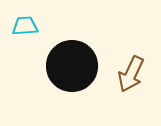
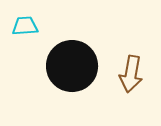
brown arrow: rotated 15 degrees counterclockwise
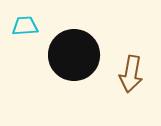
black circle: moved 2 px right, 11 px up
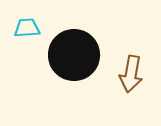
cyan trapezoid: moved 2 px right, 2 px down
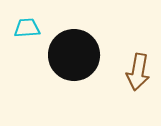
brown arrow: moved 7 px right, 2 px up
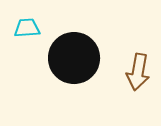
black circle: moved 3 px down
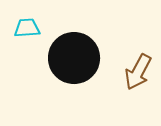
brown arrow: rotated 18 degrees clockwise
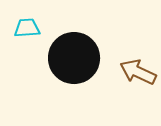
brown arrow: rotated 87 degrees clockwise
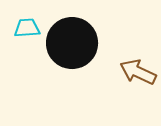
black circle: moved 2 px left, 15 px up
